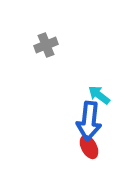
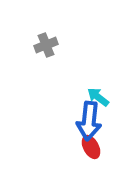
cyan arrow: moved 1 px left, 2 px down
red ellipse: moved 2 px right
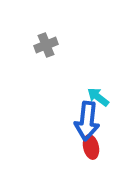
blue arrow: moved 2 px left
red ellipse: rotated 15 degrees clockwise
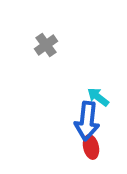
gray cross: rotated 15 degrees counterclockwise
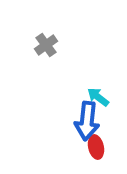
red ellipse: moved 5 px right
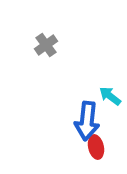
cyan arrow: moved 12 px right, 1 px up
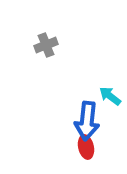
gray cross: rotated 15 degrees clockwise
red ellipse: moved 10 px left
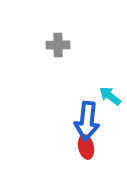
gray cross: moved 12 px right; rotated 20 degrees clockwise
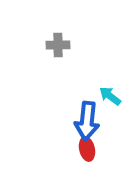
red ellipse: moved 1 px right, 2 px down
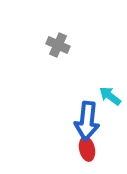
gray cross: rotated 25 degrees clockwise
